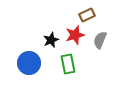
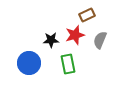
black star: rotated 21 degrees clockwise
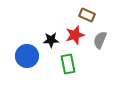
brown rectangle: rotated 49 degrees clockwise
blue circle: moved 2 px left, 7 px up
